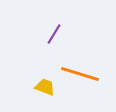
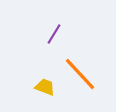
orange line: rotated 30 degrees clockwise
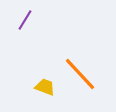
purple line: moved 29 px left, 14 px up
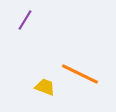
orange line: rotated 21 degrees counterclockwise
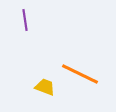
purple line: rotated 40 degrees counterclockwise
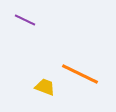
purple line: rotated 55 degrees counterclockwise
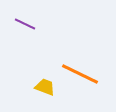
purple line: moved 4 px down
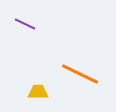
yellow trapezoid: moved 7 px left, 5 px down; rotated 20 degrees counterclockwise
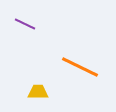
orange line: moved 7 px up
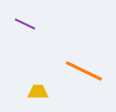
orange line: moved 4 px right, 4 px down
